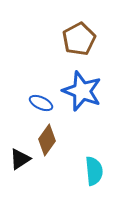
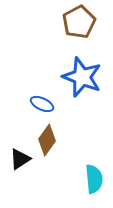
brown pentagon: moved 17 px up
blue star: moved 14 px up
blue ellipse: moved 1 px right, 1 px down
cyan semicircle: moved 8 px down
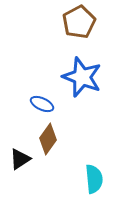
brown diamond: moved 1 px right, 1 px up
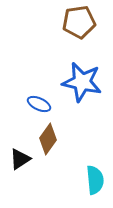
brown pentagon: rotated 20 degrees clockwise
blue star: moved 5 px down; rotated 9 degrees counterclockwise
blue ellipse: moved 3 px left
cyan semicircle: moved 1 px right, 1 px down
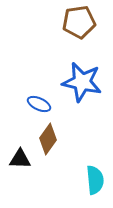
black triangle: rotated 35 degrees clockwise
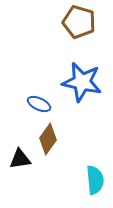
brown pentagon: rotated 24 degrees clockwise
black triangle: rotated 10 degrees counterclockwise
